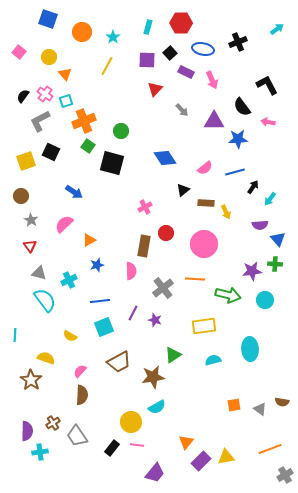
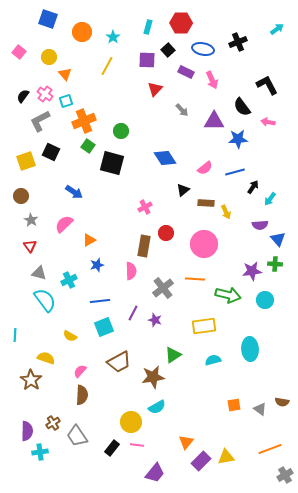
black square at (170, 53): moved 2 px left, 3 px up
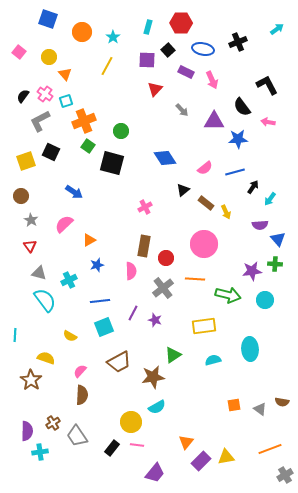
brown rectangle at (206, 203): rotated 35 degrees clockwise
red circle at (166, 233): moved 25 px down
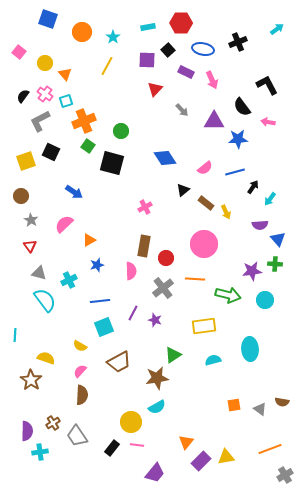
cyan rectangle at (148, 27): rotated 64 degrees clockwise
yellow circle at (49, 57): moved 4 px left, 6 px down
yellow semicircle at (70, 336): moved 10 px right, 10 px down
brown star at (153, 377): moved 4 px right, 1 px down
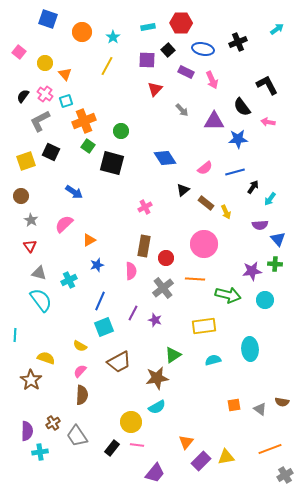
cyan semicircle at (45, 300): moved 4 px left
blue line at (100, 301): rotated 60 degrees counterclockwise
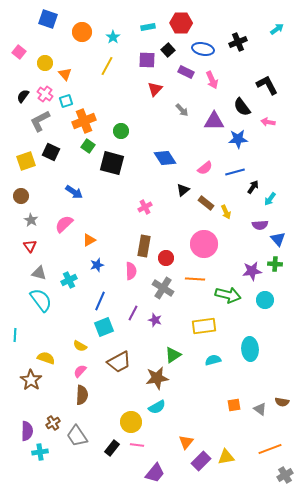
gray cross at (163, 288): rotated 20 degrees counterclockwise
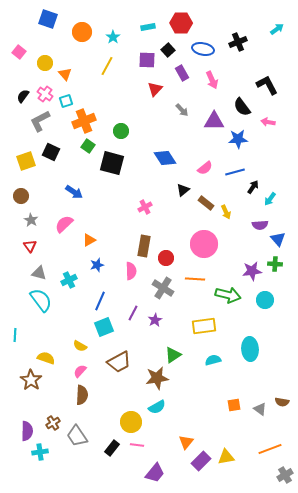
purple rectangle at (186, 72): moved 4 px left, 1 px down; rotated 35 degrees clockwise
purple star at (155, 320): rotated 24 degrees clockwise
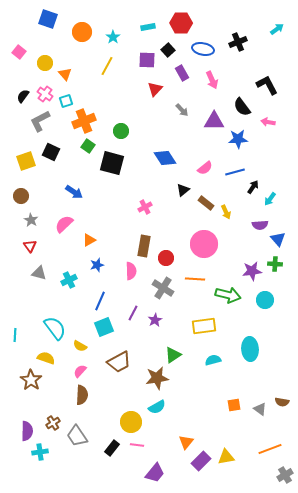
cyan semicircle at (41, 300): moved 14 px right, 28 px down
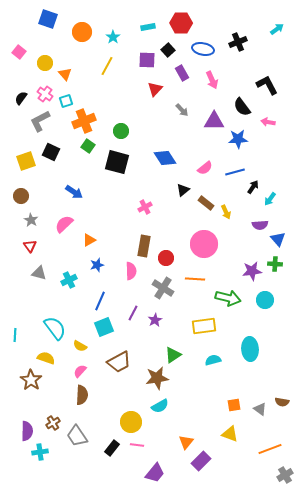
black semicircle at (23, 96): moved 2 px left, 2 px down
black square at (112, 163): moved 5 px right, 1 px up
green arrow at (228, 295): moved 3 px down
cyan semicircle at (157, 407): moved 3 px right, 1 px up
yellow triangle at (226, 457): moved 4 px right, 23 px up; rotated 30 degrees clockwise
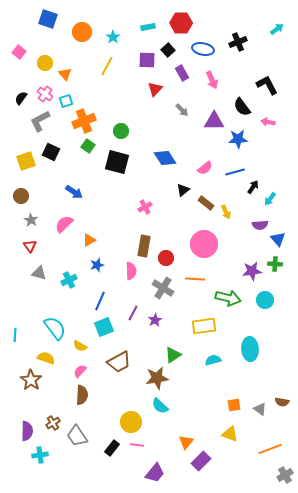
cyan semicircle at (160, 406): rotated 72 degrees clockwise
cyan cross at (40, 452): moved 3 px down
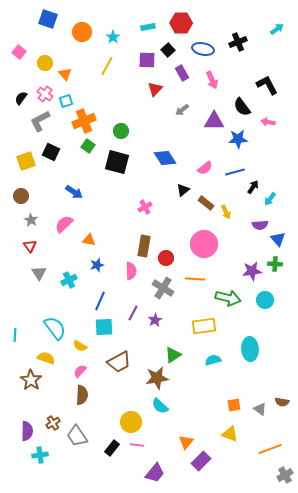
gray arrow at (182, 110): rotated 96 degrees clockwise
orange triangle at (89, 240): rotated 40 degrees clockwise
gray triangle at (39, 273): rotated 42 degrees clockwise
cyan square at (104, 327): rotated 18 degrees clockwise
